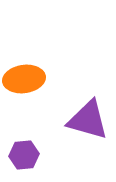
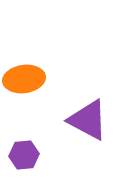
purple triangle: rotated 12 degrees clockwise
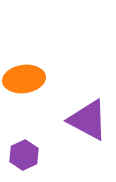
purple hexagon: rotated 20 degrees counterclockwise
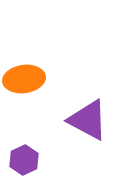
purple hexagon: moved 5 px down
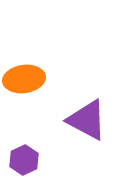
purple triangle: moved 1 px left
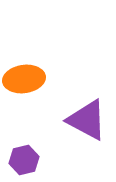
purple hexagon: rotated 12 degrees clockwise
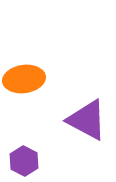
purple hexagon: moved 1 px down; rotated 20 degrees counterclockwise
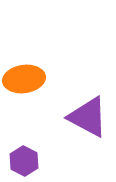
purple triangle: moved 1 px right, 3 px up
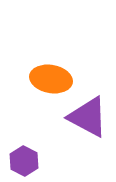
orange ellipse: moved 27 px right; rotated 18 degrees clockwise
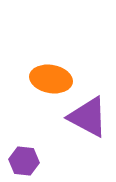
purple hexagon: rotated 20 degrees counterclockwise
